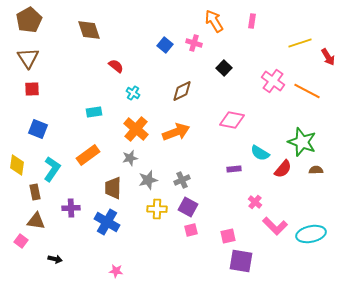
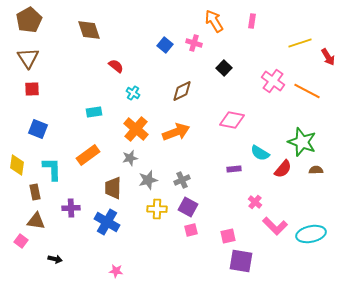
cyan L-shape at (52, 169): rotated 35 degrees counterclockwise
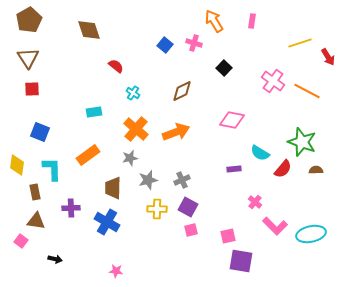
blue square at (38, 129): moved 2 px right, 3 px down
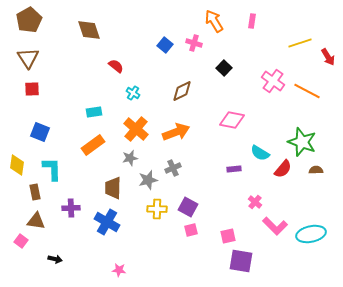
orange rectangle at (88, 155): moved 5 px right, 10 px up
gray cross at (182, 180): moved 9 px left, 12 px up
pink star at (116, 271): moved 3 px right, 1 px up
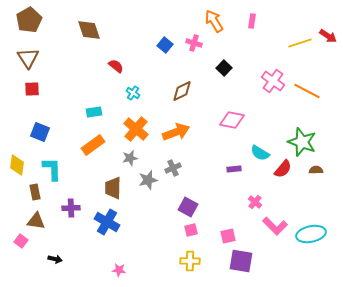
red arrow at (328, 57): moved 21 px up; rotated 24 degrees counterclockwise
yellow cross at (157, 209): moved 33 px right, 52 px down
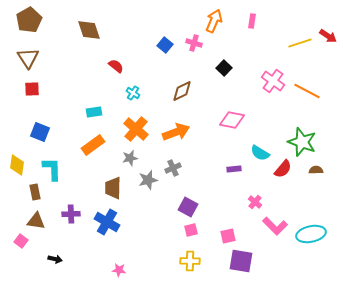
orange arrow at (214, 21): rotated 55 degrees clockwise
purple cross at (71, 208): moved 6 px down
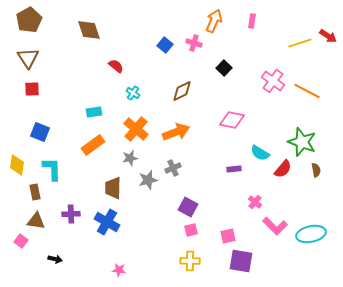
brown semicircle at (316, 170): rotated 80 degrees clockwise
